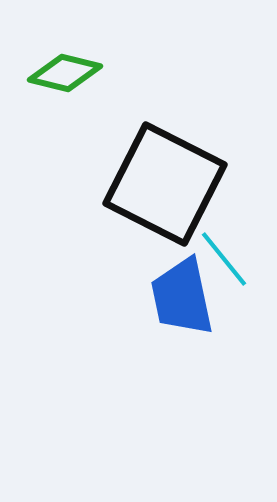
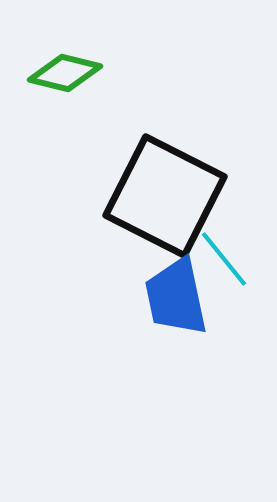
black square: moved 12 px down
blue trapezoid: moved 6 px left
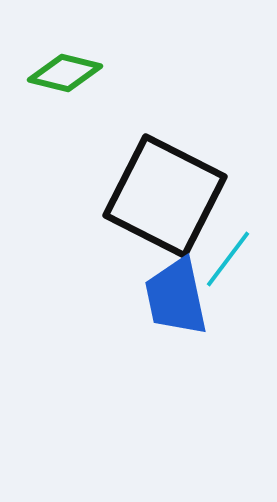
cyan line: moved 4 px right; rotated 76 degrees clockwise
